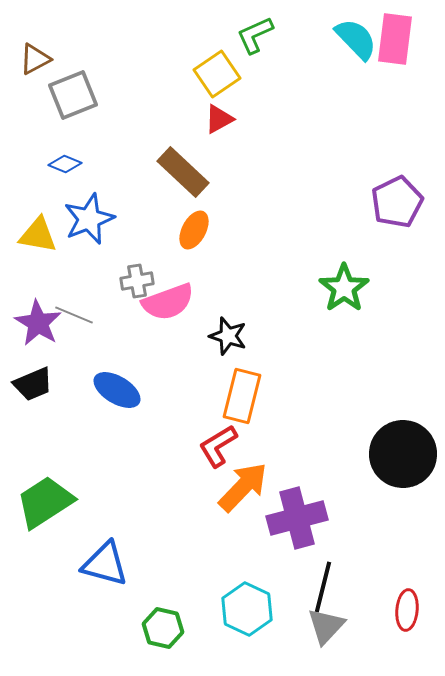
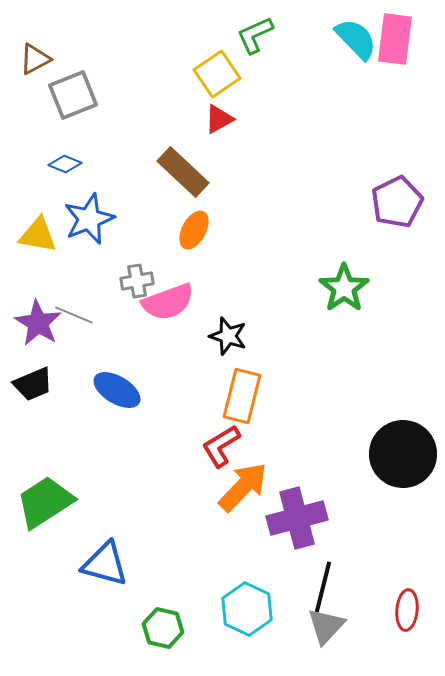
red L-shape: moved 3 px right
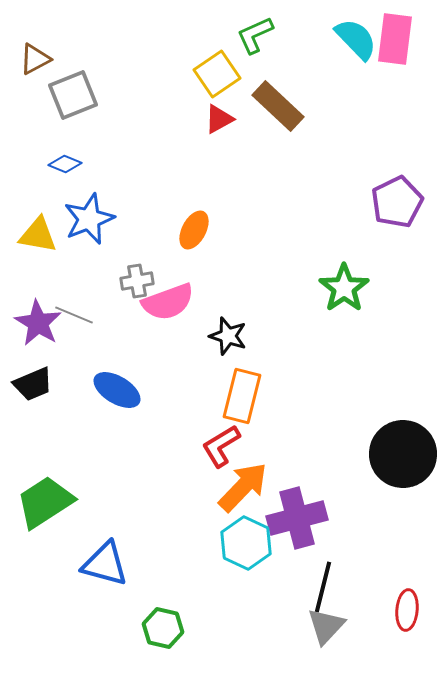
brown rectangle: moved 95 px right, 66 px up
cyan hexagon: moved 1 px left, 66 px up
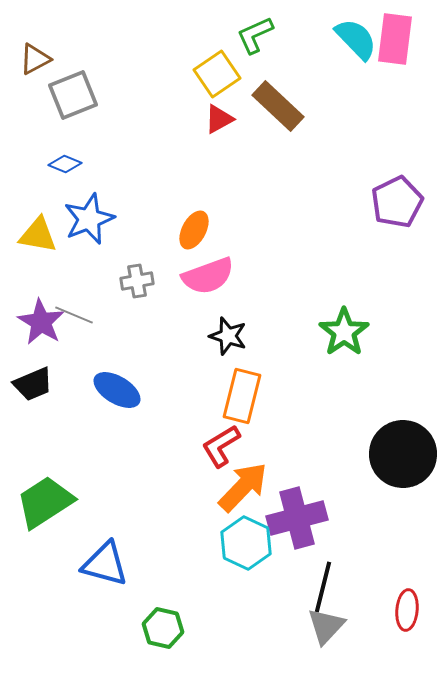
green star: moved 44 px down
pink semicircle: moved 40 px right, 26 px up
purple star: moved 3 px right, 1 px up
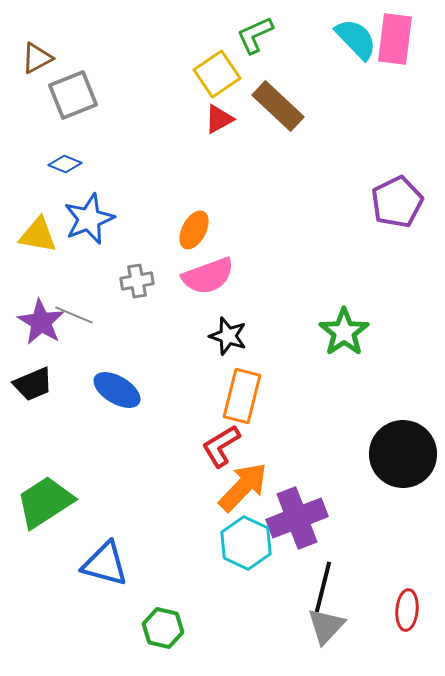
brown triangle: moved 2 px right, 1 px up
purple cross: rotated 6 degrees counterclockwise
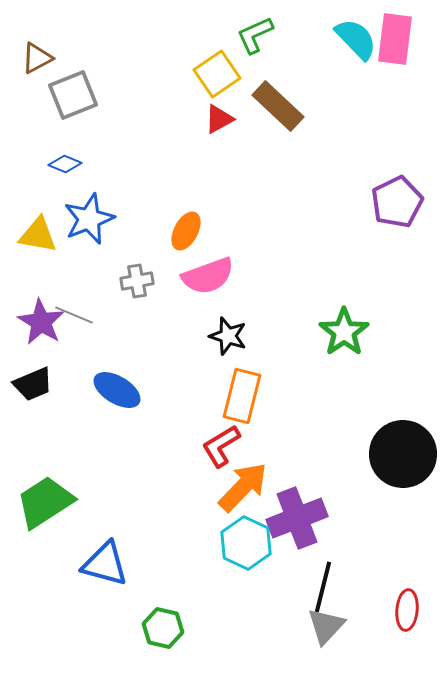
orange ellipse: moved 8 px left, 1 px down
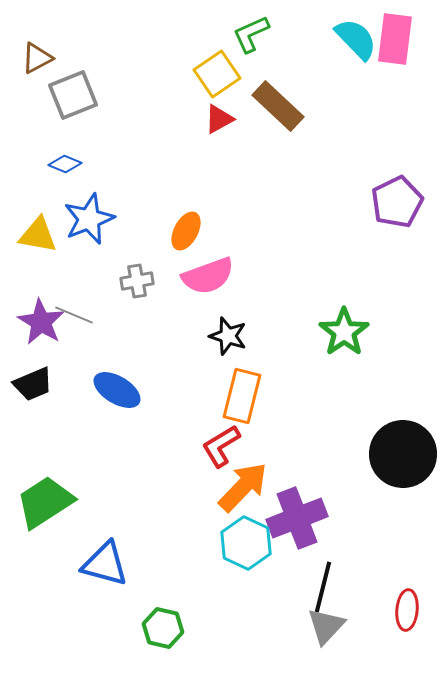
green L-shape: moved 4 px left, 1 px up
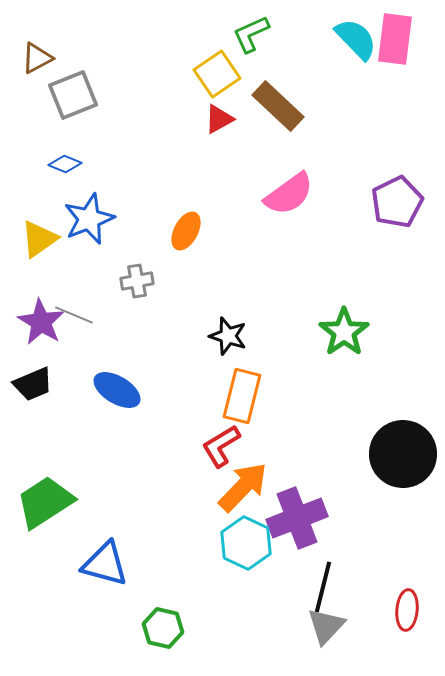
yellow triangle: moved 1 px right, 4 px down; rotated 45 degrees counterclockwise
pink semicircle: moved 81 px right, 82 px up; rotated 16 degrees counterclockwise
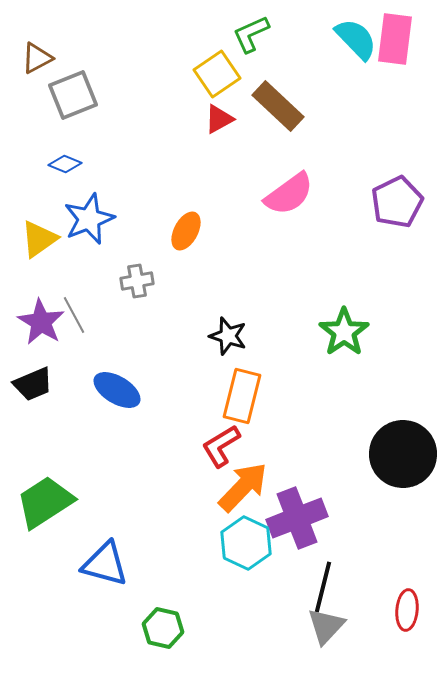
gray line: rotated 39 degrees clockwise
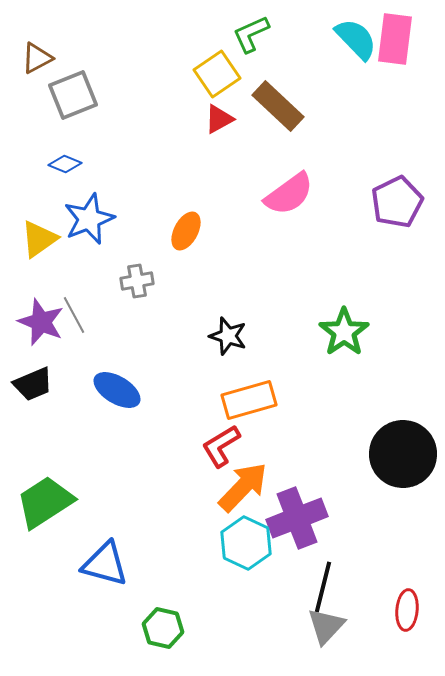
purple star: rotated 9 degrees counterclockwise
orange rectangle: moved 7 px right, 4 px down; rotated 60 degrees clockwise
